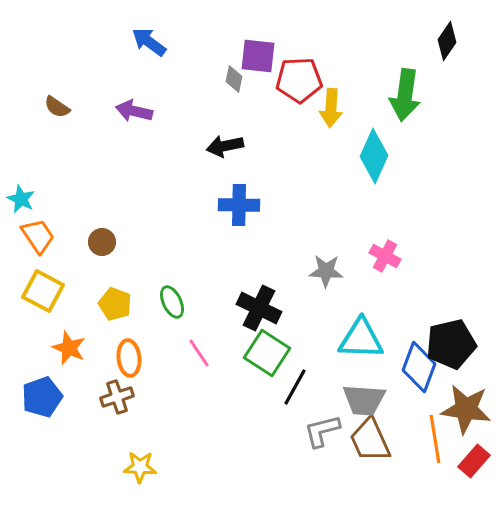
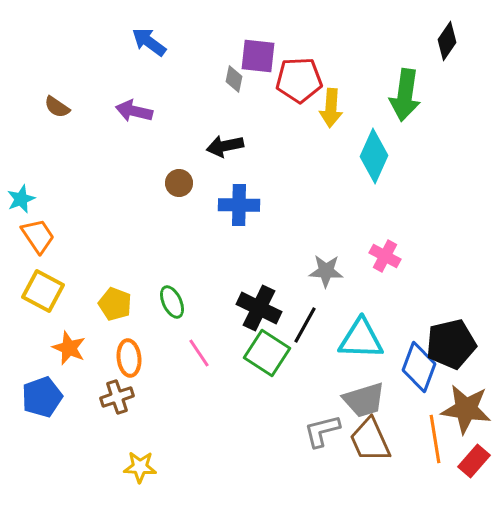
cyan star: rotated 24 degrees clockwise
brown circle: moved 77 px right, 59 px up
black line: moved 10 px right, 62 px up
gray trapezoid: rotated 21 degrees counterclockwise
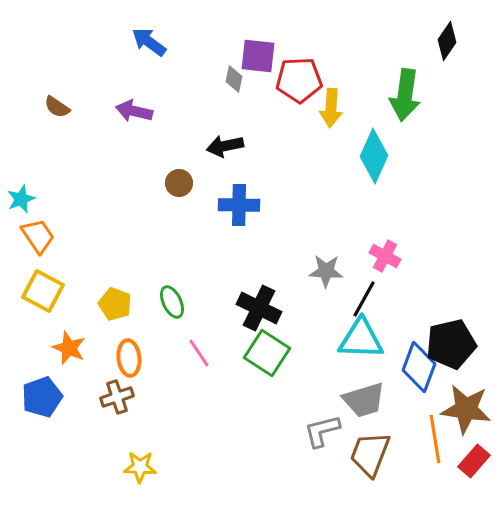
black line: moved 59 px right, 26 px up
brown trapezoid: moved 14 px down; rotated 45 degrees clockwise
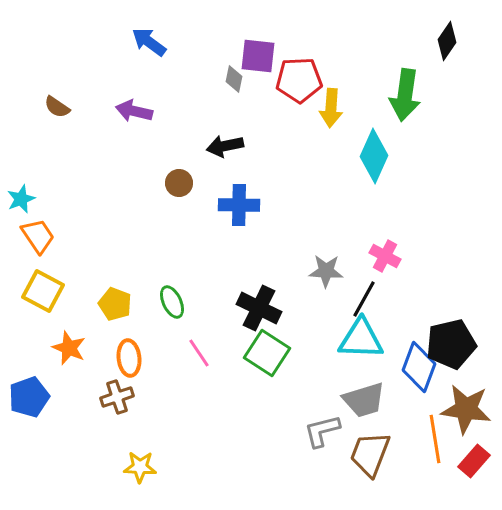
blue pentagon: moved 13 px left
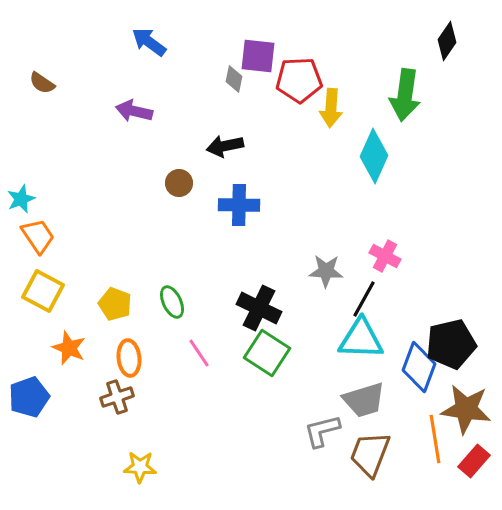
brown semicircle: moved 15 px left, 24 px up
